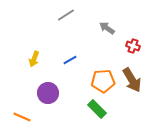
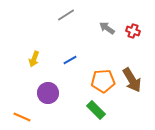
red cross: moved 15 px up
green rectangle: moved 1 px left, 1 px down
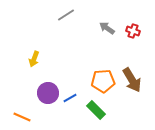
blue line: moved 38 px down
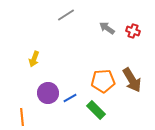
orange line: rotated 60 degrees clockwise
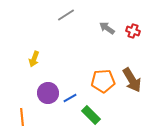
green rectangle: moved 5 px left, 5 px down
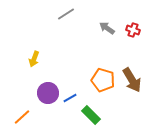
gray line: moved 1 px up
red cross: moved 1 px up
orange pentagon: moved 1 px up; rotated 20 degrees clockwise
orange line: rotated 54 degrees clockwise
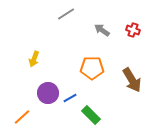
gray arrow: moved 5 px left, 2 px down
orange pentagon: moved 11 px left, 12 px up; rotated 15 degrees counterclockwise
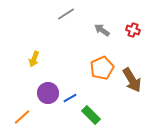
orange pentagon: moved 10 px right; rotated 25 degrees counterclockwise
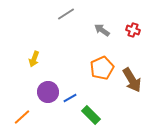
purple circle: moved 1 px up
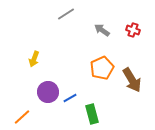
green rectangle: moved 1 px right, 1 px up; rotated 30 degrees clockwise
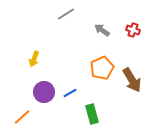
purple circle: moved 4 px left
blue line: moved 5 px up
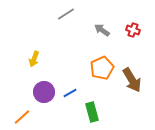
green rectangle: moved 2 px up
